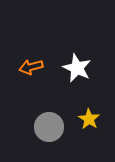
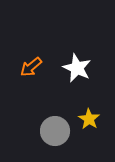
orange arrow: rotated 25 degrees counterclockwise
gray circle: moved 6 px right, 4 px down
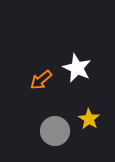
orange arrow: moved 10 px right, 13 px down
